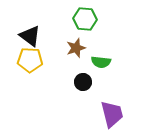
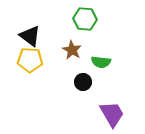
brown star: moved 4 px left, 2 px down; rotated 24 degrees counterclockwise
purple trapezoid: rotated 16 degrees counterclockwise
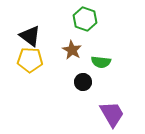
green hexagon: rotated 15 degrees clockwise
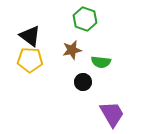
brown star: rotated 30 degrees clockwise
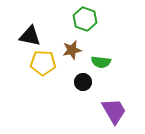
black triangle: rotated 25 degrees counterclockwise
yellow pentagon: moved 13 px right, 3 px down
purple trapezoid: moved 2 px right, 3 px up
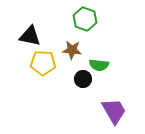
brown star: rotated 18 degrees clockwise
green semicircle: moved 2 px left, 3 px down
black circle: moved 3 px up
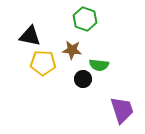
purple trapezoid: moved 8 px right, 1 px up; rotated 12 degrees clockwise
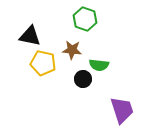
yellow pentagon: rotated 10 degrees clockwise
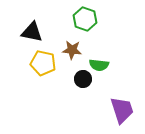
black triangle: moved 2 px right, 4 px up
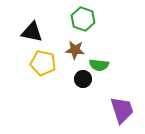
green hexagon: moved 2 px left
brown star: moved 3 px right
